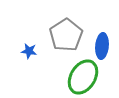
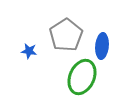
green ellipse: moved 1 px left; rotated 8 degrees counterclockwise
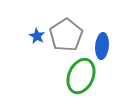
blue star: moved 8 px right, 15 px up; rotated 21 degrees clockwise
green ellipse: moved 1 px left, 1 px up
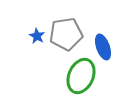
gray pentagon: moved 1 px up; rotated 24 degrees clockwise
blue ellipse: moved 1 px right, 1 px down; rotated 25 degrees counterclockwise
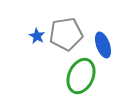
blue ellipse: moved 2 px up
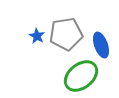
blue ellipse: moved 2 px left
green ellipse: rotated 28 degrees clockwise
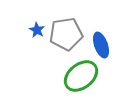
blue star: moved 6 px up
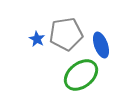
blue star: moved 9 px down
green ellipse: moved 1 px up
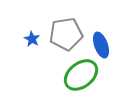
blue star: moved 5 px left
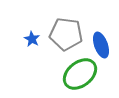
gray pentagon: rotated 16 degrees clockwise
green ellipse: moved 1 px left, 1 px up
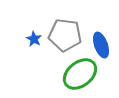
gray pentagon: moved 1 px left, 1 px down
blue star: moved 2 px right
